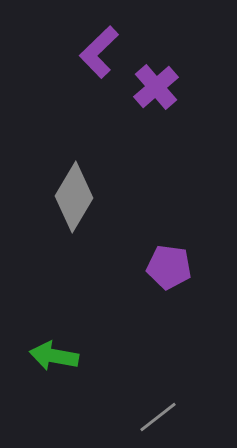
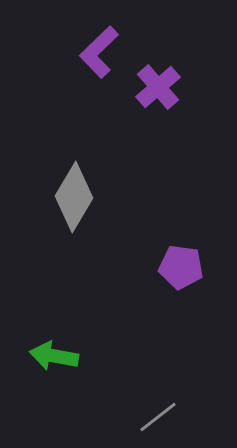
purple cross: moved 2 px right
purple pentagon: moved 12 px right
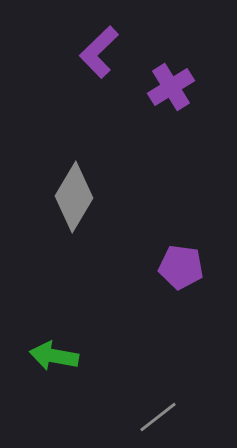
purple cross: moved 13 px right; rotated 9 degrees clockwise
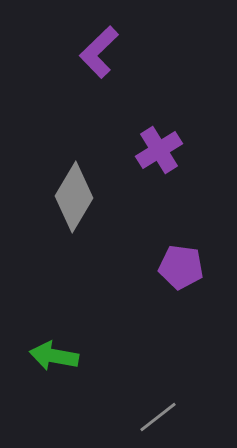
purple cross: moved 12 px left, 63 px down
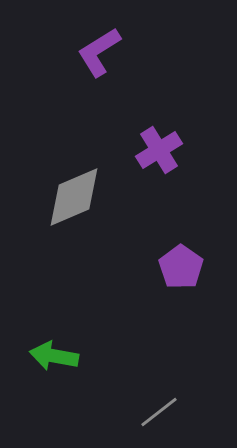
purple L-shape: rotated 12 degrees clockwise
gray diamond: rotated 36 degrees clockwise
purple pentagon: rotated 27 degrees clockwise
gray line: moved 1 px right, 5 px up
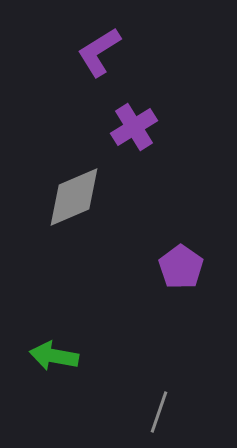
purple cross: moved 25 px left, 23 px up
gray line: rotated 33 degrees counterclockwise
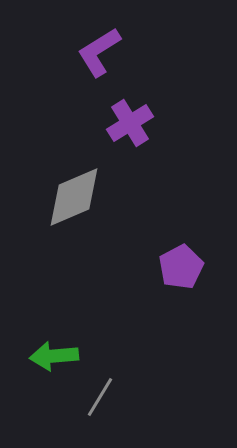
purple cross: moved 4 px left, 4 px up
purple pentagon: rotated 9 degrees clockwise
green arrow: rotated 15 degrees counterclockwise
gray line: moved 59 px left, 15 px up; rotated 12 degrees clockwise
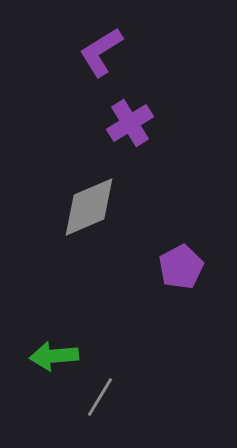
purple L-shape: moved 2 px right
gray diamond: moved 15 px right, 10 px down
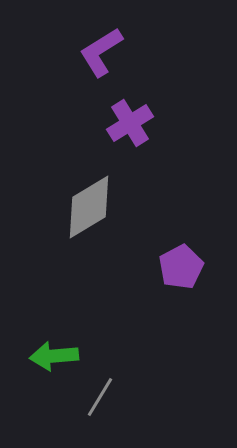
gray diamond: rotated 8 degrees counterclockwise
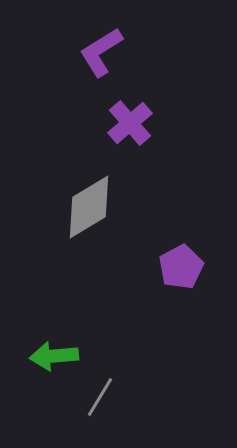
purple cross: rotated 9 degrees counterclockwise
